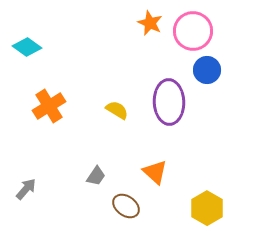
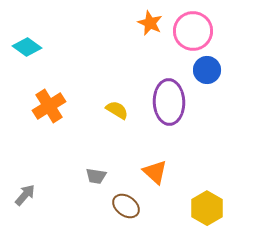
gray trapezoid: rotated 65 degrees clockwise
gray arrow: moved 1 px left, 6 px down
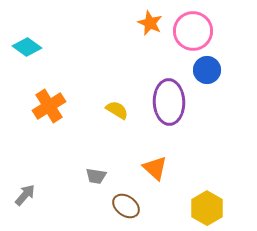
orange triangle: moved 4 px up
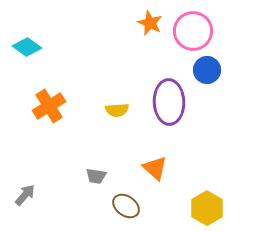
yellow semicircle: rotated 145 degrees clockwise
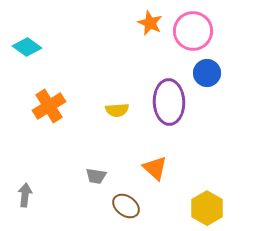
blue circle: moved 3 px down
gray arrow: rotated 35 degrees counterclockwise
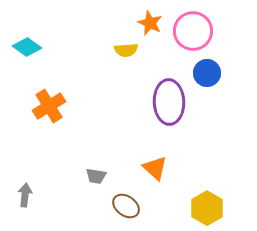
yellow semicircle: moved 9 px right, 60 px up
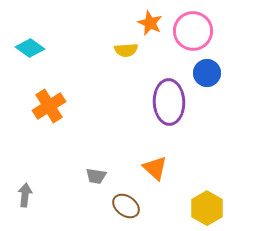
cyan diamond: moved 3 px right, 1 px down
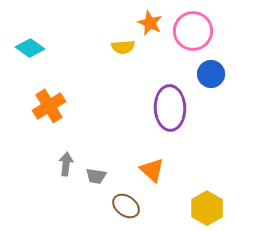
yellow semicircle: moved 3 px left, 3 px up
blue circle: moved 4 px right, 1 px down
purple ellipse: moved 1 px right, 6 px down
orange triangle: moved 3 px left, 2 px down
gray arrow: moved 41 px right, 31 px up
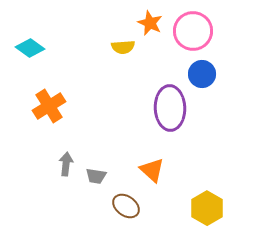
blue circle: moved 9 px left
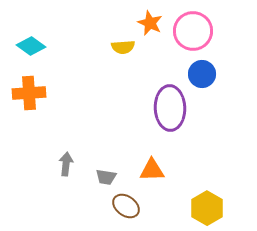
cyan diamond: moved 1 px right, 2 px up
orange cross: moved 20 px left, 13 px up; rotated 28 degrees clockwise
orange triangle: rotated 44 degrees counterclockwise
gray trapezoid: moved 10 px right, 1 px down
